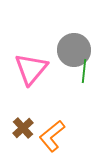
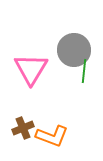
pink triangle: rotated 9 degrees counterclockwise
brown cross: rotated 20 degrees clockwise
orange L-shape: rotated 120 degrees counterclockwise
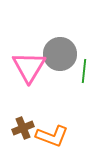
gray circle: moved 14 px left, 4 px down
pink triangle: moved 2 px left, 2 px up
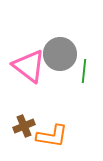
pink triangle: moved 1 px up; rotated 24 degrees counterclockwise
brown cross: moved 1 px right, 2 px up
orange L-shape: rotated 12 degrees counterclockwise
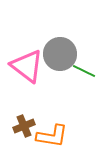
pink triangle: moved 2 px left
green line: rotated 70 degrees counterclockwise
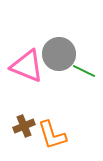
gray circle: moved 1 px left
pink triangle: rotated 15 degrees counterclockwise
orange L-shape: moved 1 px up; rotated 64 degrees clockwise
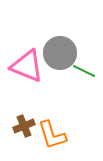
gray circle: moved 1 px right, 1 px up
